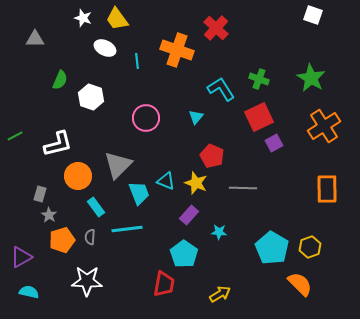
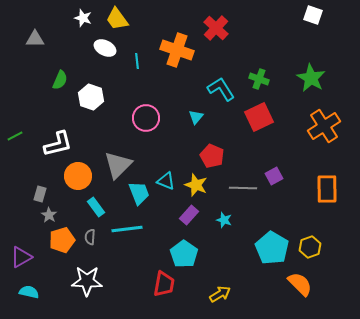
purple square at (274, 143): moved 33 px down
yellow star at (196, 183): moved 2 px down
cyan star at (219, 232): moved 5 px right, 12 px up; rotated 14 degrees clockwise
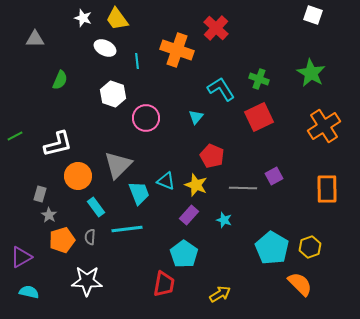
green star at (311, 78): moved 5 px up
white hexagon at (91, 97): moved 22 px right, 3 px up
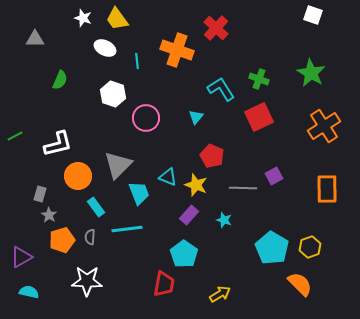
cyan triangle at (166, 181): moved 2 px right, 4 px up
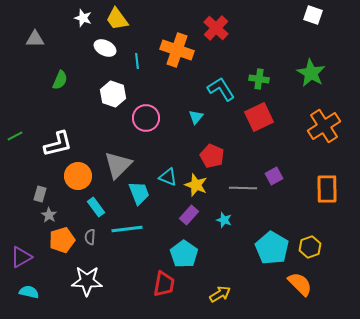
green cross at (259, 79): rotated 12 degrees counterclockwise
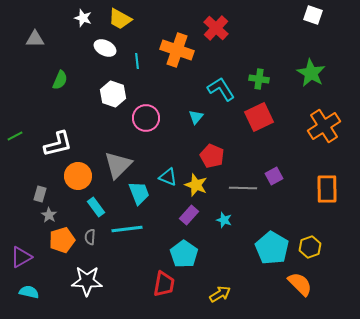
yellow trapezoid at (117, 19): moved 3 px right; rotated 25 degrees counterclockwise
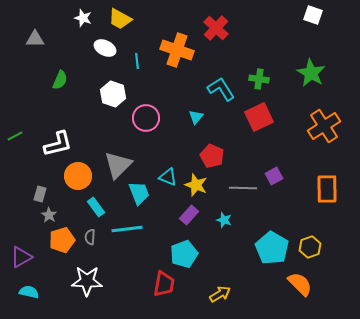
cyan pentagon at (184, 254): rotated 16 degrees clockwise
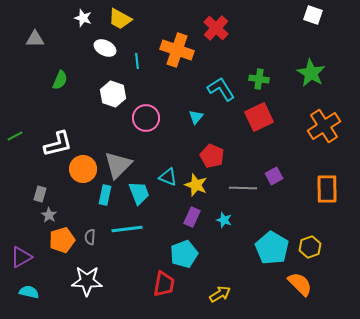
orange circle at (78, 176): moved 5 px right, 7 px up
cyan rectangle at (96, 207): moved 9 px right, 12 px up; rotated 48 degrees clockwise
purple rectangle at (189, 215): moved 3 px right, 2 px down; rotated 18 degrees counterclockwise
